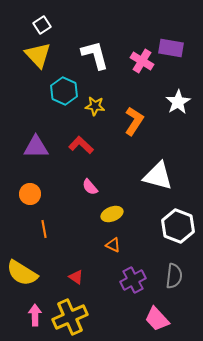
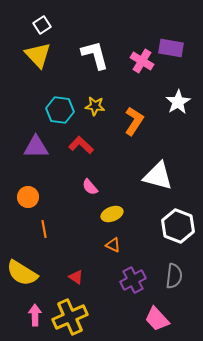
cyan hexagon: moved 4 px left, 19 px down; rotated 16 degrees counterclockwise
orange circle: moved 2 px left, 3 px down
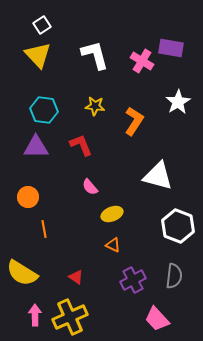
cyan hexagon: moved 16 px left
red L-shape: rotated 25 degrees clockwise
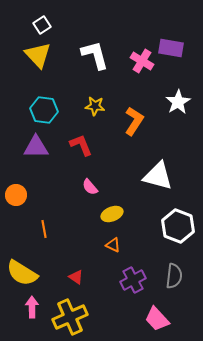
orange circle: moved 12 px left, 2 px up
pink arrow: moved 3 px left, 8 px up
